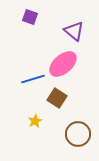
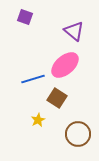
purple square: moved 5 px left
pink ellipse: moved 2 px right, 1 px down
yellow star: moved 3 px right, 1 px up
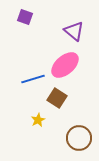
brown circle: moved 1 px right, 4 px down
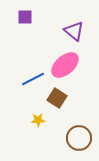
purple square: rotated 21 degrees counterclockwise
blue line: rotated 10 degrees counterclockwise
yellow star: rotated 24 degrees clockwise
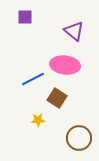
pink ellipse: rotated 48 degrees clockwise
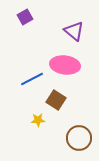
purple square: rotated 28 degrees counterclockwise
blue line: moved 1 px left
brown square: moved 1 px left, 2 px down
